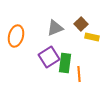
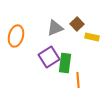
brown square: moved 4 px left
orange line: moved 1 px left, 6 px down
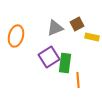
brown square: rotated 16 degrees clockwise
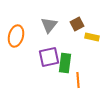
gray triangle: moved 6 px left, 3 px up; rotated 30 degrees counterclockwise
purple square: rotated 20 degrees clockwise
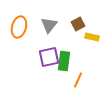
brown square: moved 1 px right
orange ellipse: moved 3 px right, 9 px up
green rectangle: moved 1 px left, 2 px up
orange line: rotated 28 degrees clockwise
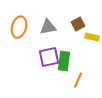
gray triangle: moved 1 px left, 2 px down; rotated 42 degrees clockwise
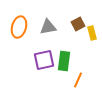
yellow rectangle: moved 4 px up; rotated 64 degrees clockwise
purple square: moved 5 px left, 3 px down
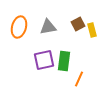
yellow rectangle: moved 3 px up
orange line: moved 1 px right, 1 px up
